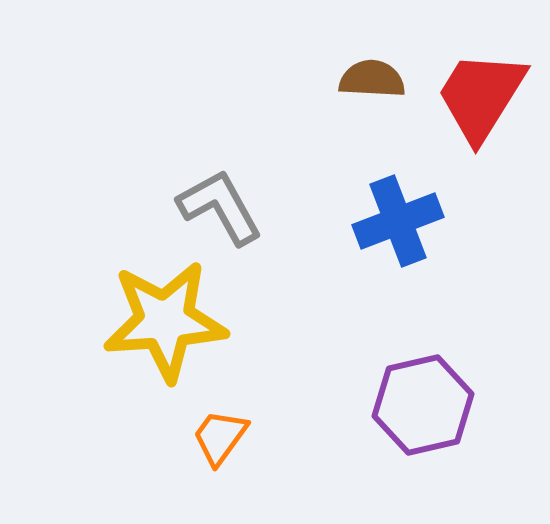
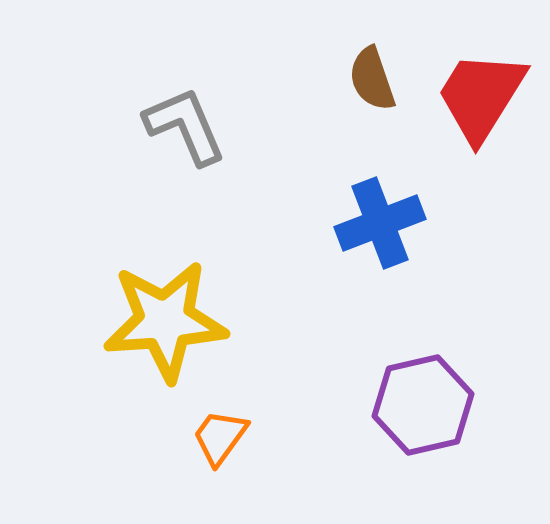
brown semicircle: rotated 112 degrees counterclockwise
gray L-shape: moved 35 px left, 81 px up; rotated 6 degrees clockwise
blue cross: moved 18 px left, 2 px down
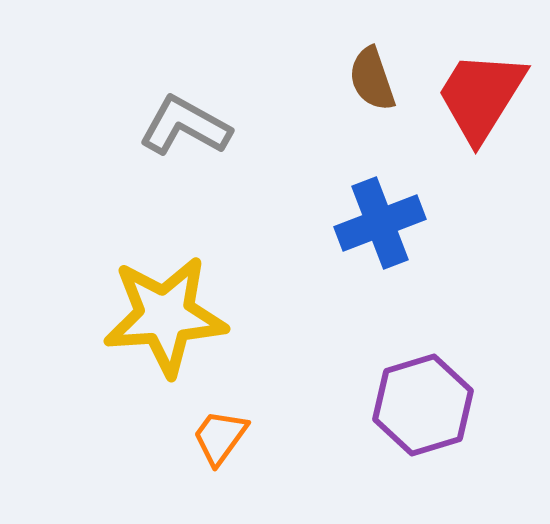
gray L-shape: rotated 38 degrees counterclockwise
yellow star: moved 5 px up
purple hexagon: rotated 4 degrees counterclockwise
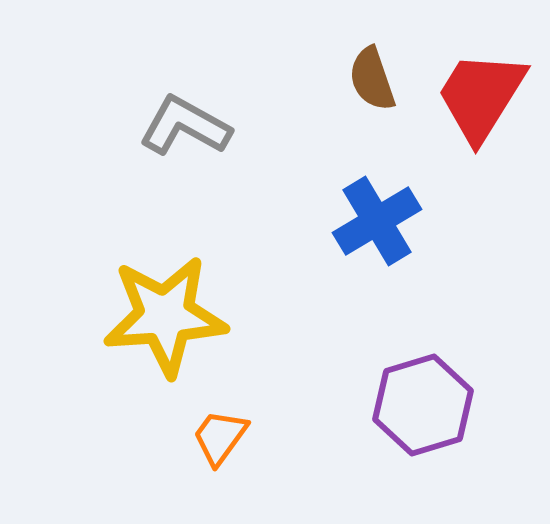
blue cross: moved 3 px left, 2 px up; rotated 10 degrees counterclockwise
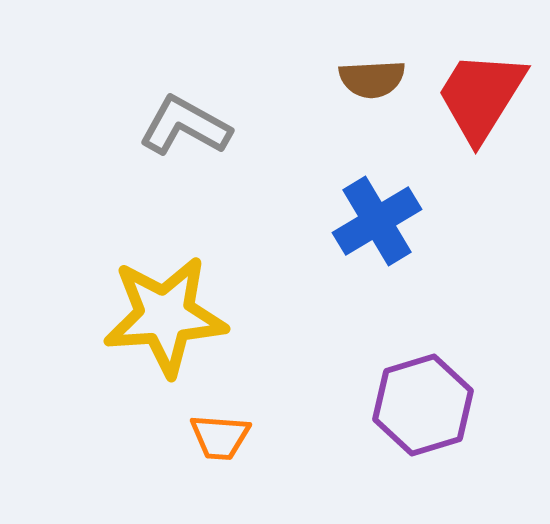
brown semicircle: rotated 74 degrees counterclockwise
orange trapezoid: rotated 122 degrees counterclockwise
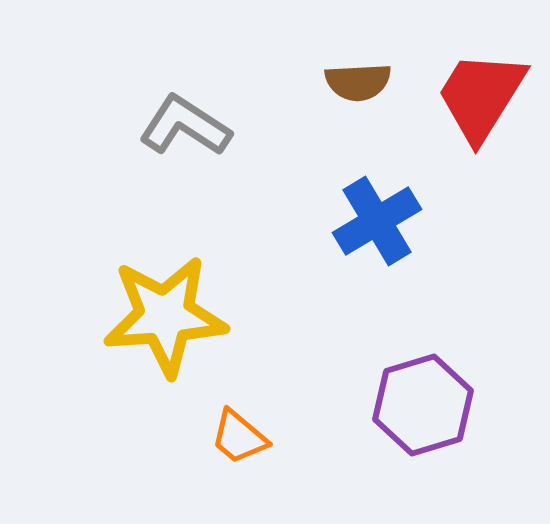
brown semicircle: moved 14 px left, 3 px down
gray L-shape: rotated 4 degrees clockwise
orange trapezoid: moved 19 px right; rotated 36 degrees clockwise
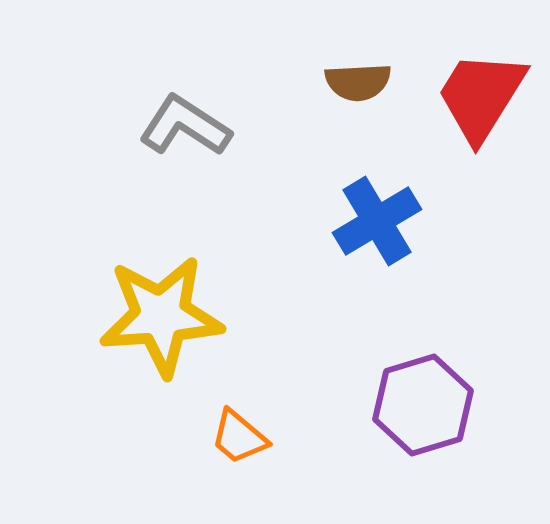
yellow star: moved 4 px left
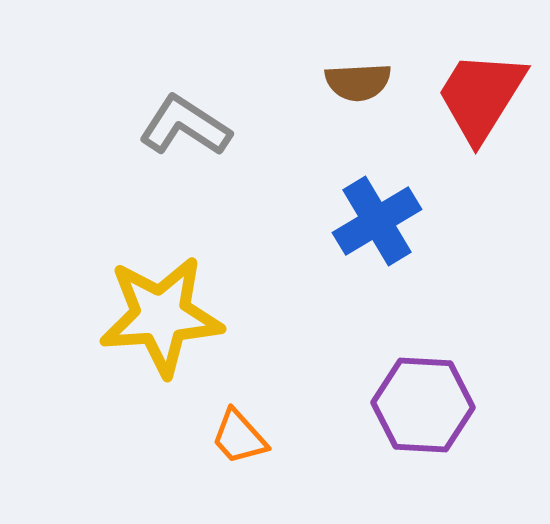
purple hexagon: rotated 20 degrees clockwise
orange trapezoid: rotated 8 degrees clockwise
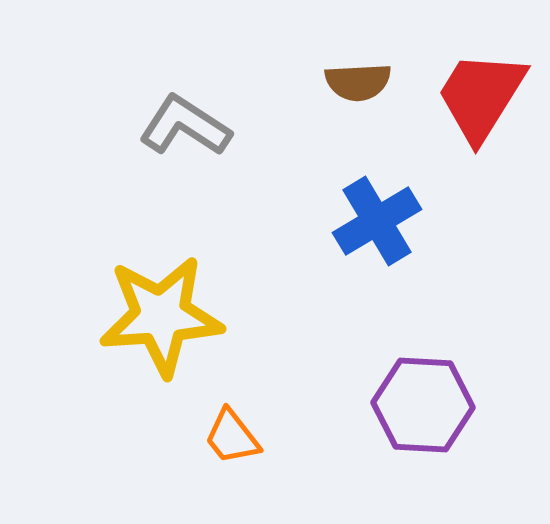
orange trapezoid: moved 7 px left; rotated 4 degrees clockwise
